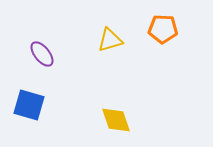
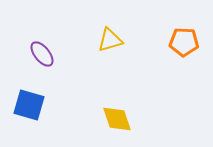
orange pentagon: moved 21 px right, 13 px down
yellow diamond: moved 1 px right, 1 px up
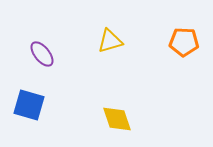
yellow triangle: moved 1 px down
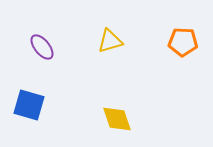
orange pentagon: moved 1 px left
purple ellipse: moved 7 px up
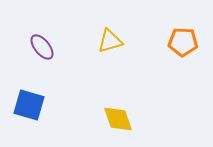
yellow diamond: moved 1 px right
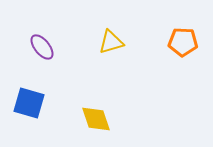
yellow triangle: moved 1 px right, 1 px down
blue square: moved 2 px up
yellow diamond: moved 22 px left
